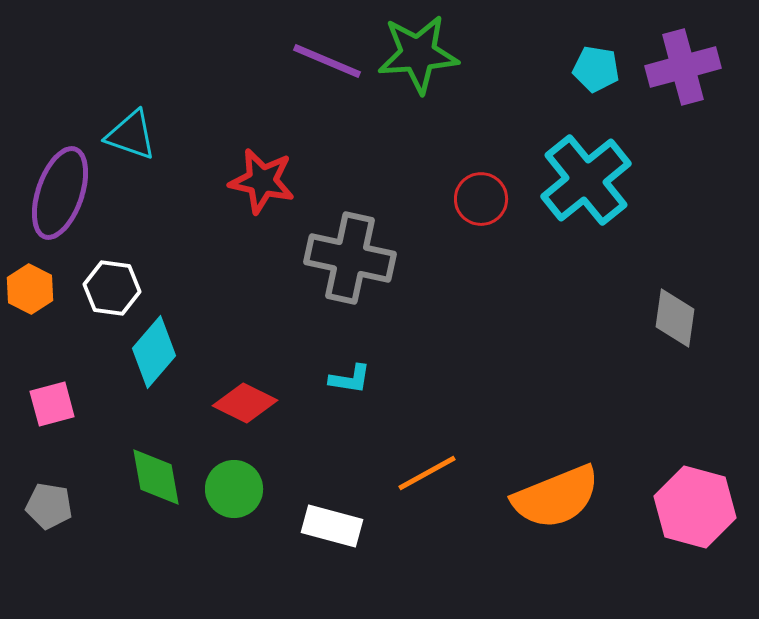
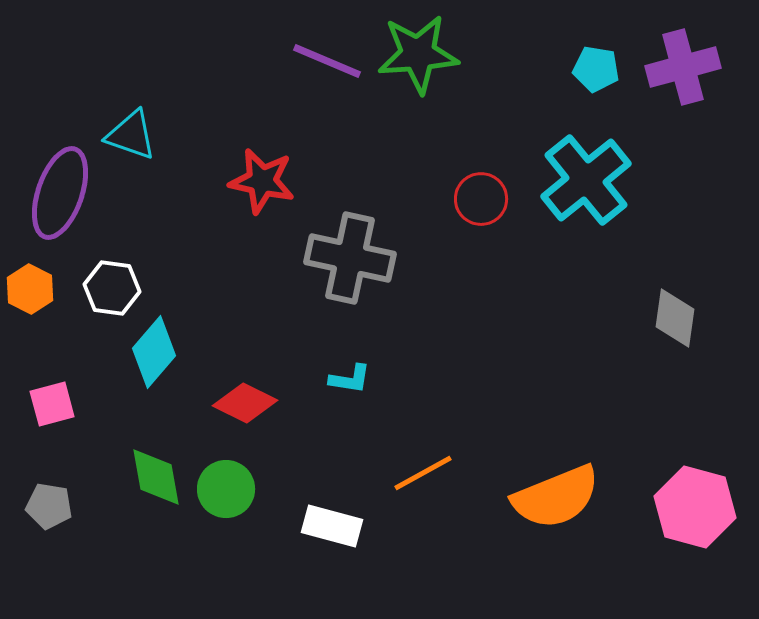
orange line: moved 4 px left
green circle: moved 8 px left
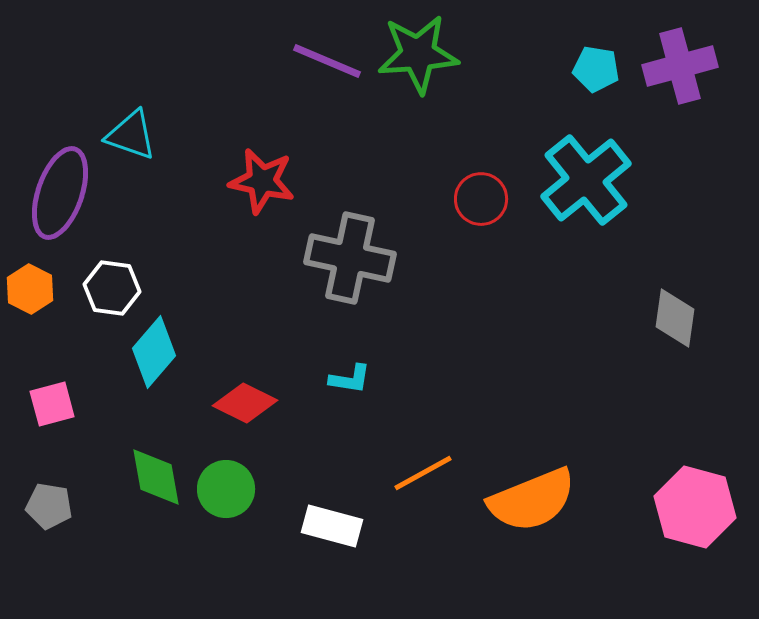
purple cross: moved 3 px left, 1 px up
orange semicircle: moved 24 px left, 3 px down
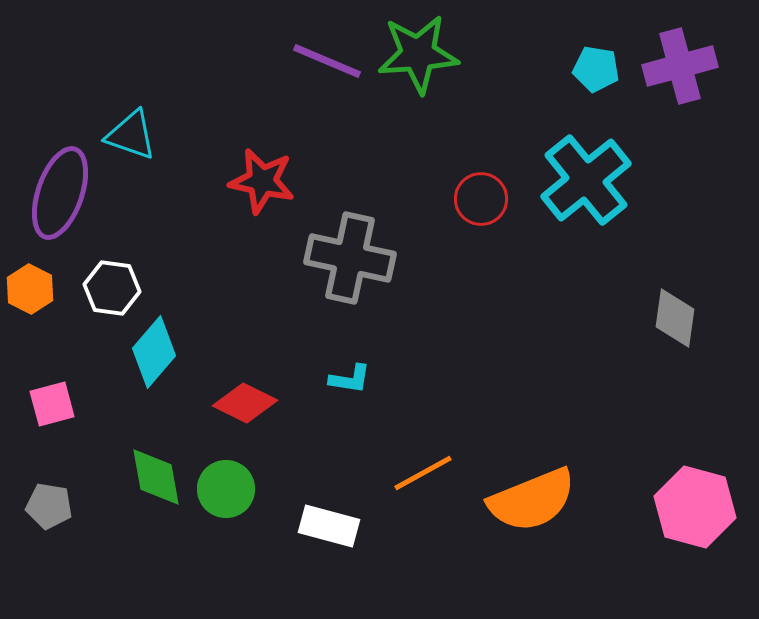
white rectangle: moved 3 px left
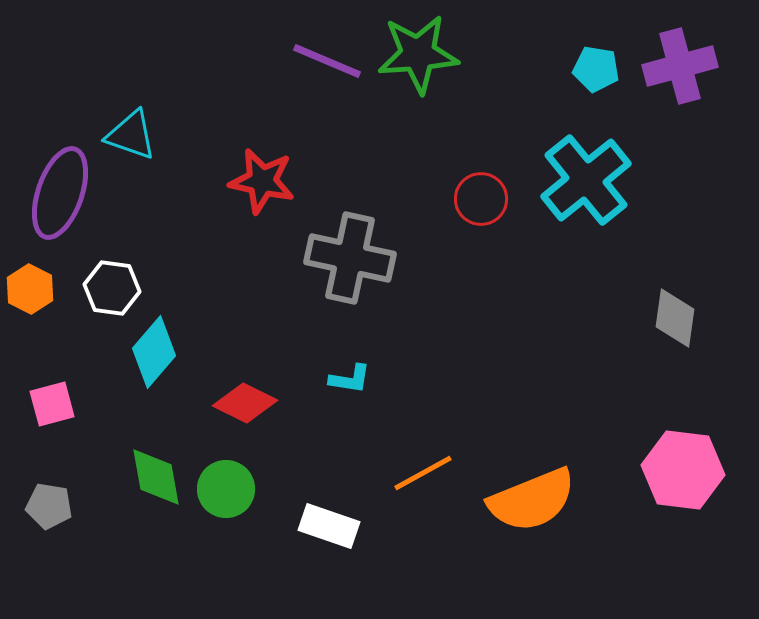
pink hexagon: moved 12 px left, 37 px up; rotated 8 degrees counterclockwise
white rectangle: rotated 4 degrees clockwise
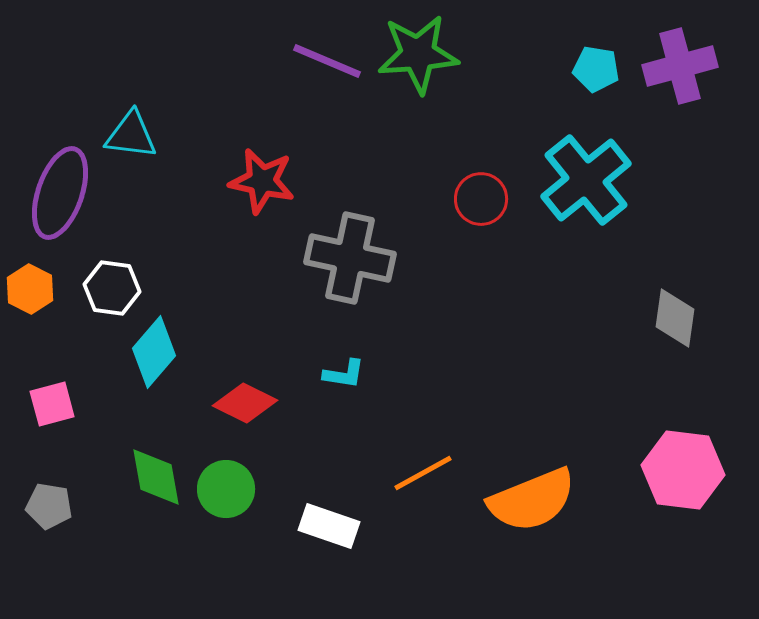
cyan triangle: rotated 12 degrees counterclockwise
cyan L-shape: moved 6 px left, 5 px up
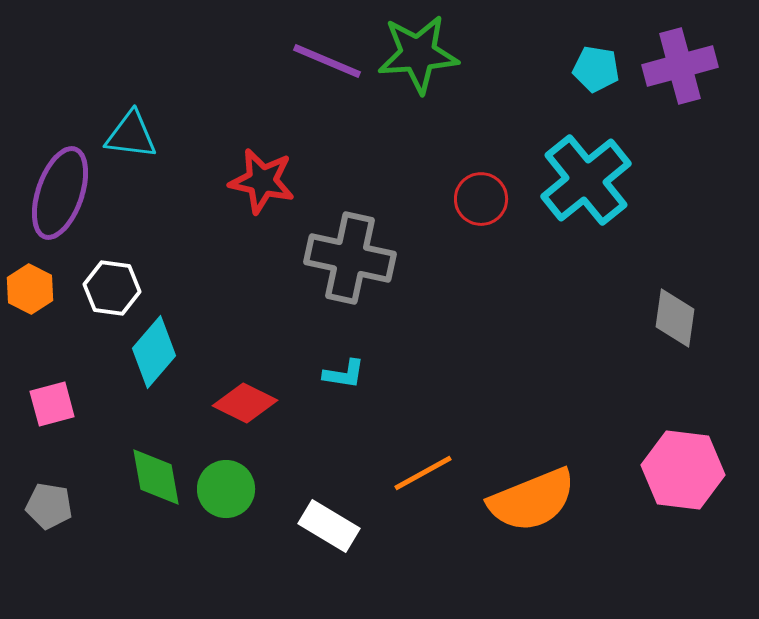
white rectangle: rotated 12 degrees clockwise
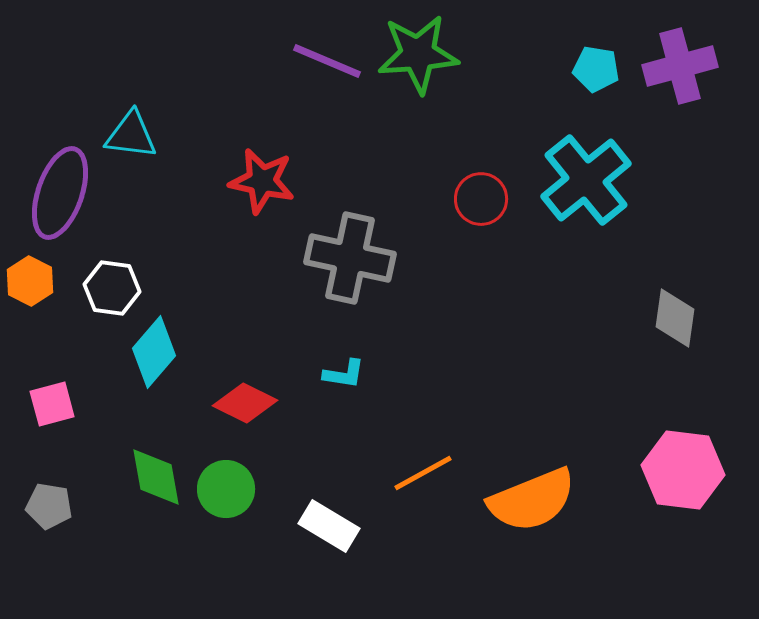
orange hexagon: moved 8 px up
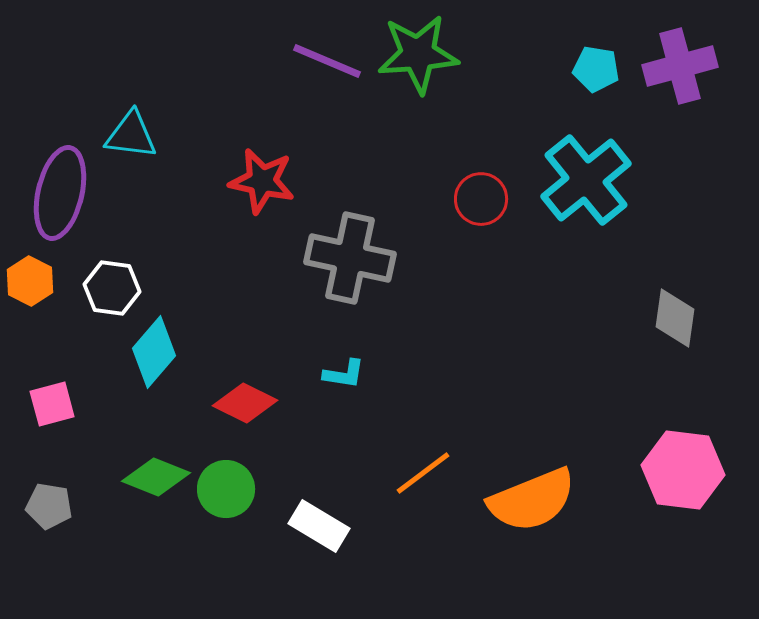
purple ellipse: rotated 6 degrees counterclockwise
orange line: rotated 8 degrees counterclockwise
green diamond: rotated 58 degrees counterclockwise
white rectangle: moved 10 px left
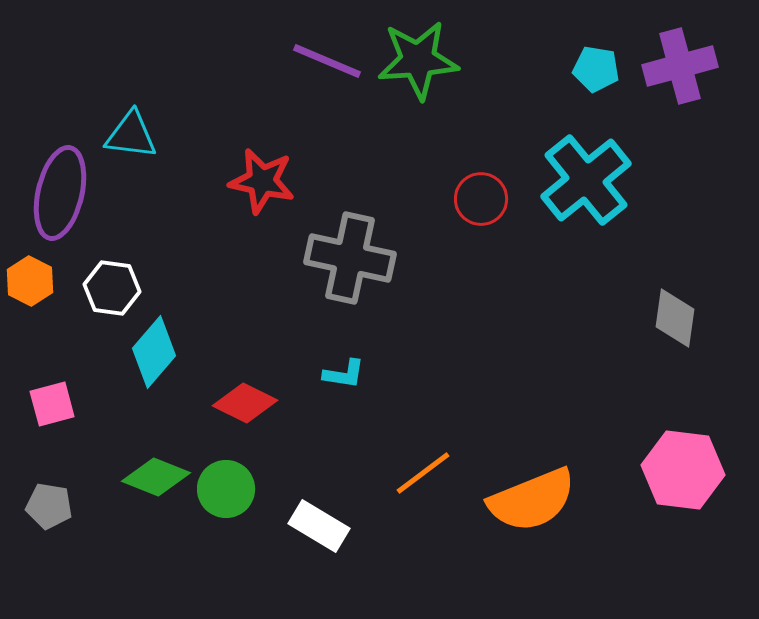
green star: moved 6 px down
